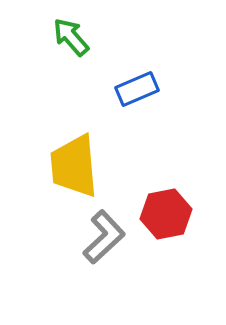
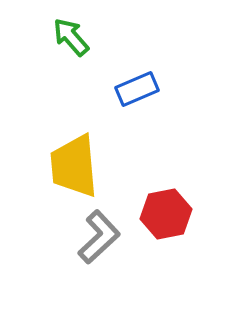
gray L-shape: moved 5 px left
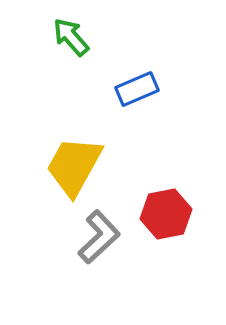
yellow trapezoid: rotated 34 degrees clockwise
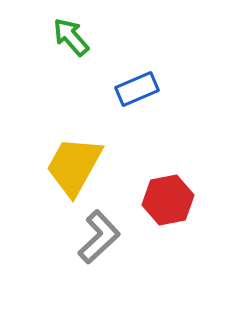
red hexagon: moved 2 px right, 14 px up
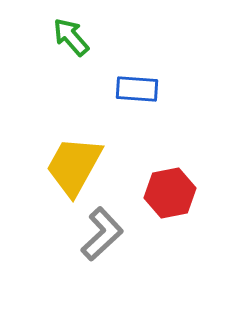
blue rectangle: rotated 27 degrees clockwise
red hexagon: moved 2 px right, 7 px up
gray L-shape: moved 3 px right, 3 px up
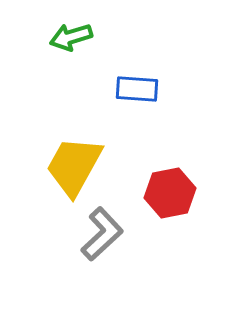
green arrow: rotated 66 degrees counterclockwise
